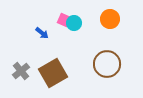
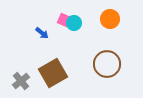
gray cross: moved 10 px down
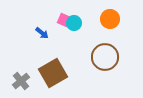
brown circle: moved 2 px left, 7 px up
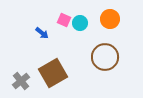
cyan circle: moved 6 px right
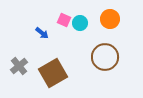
gray cross: moved 2 px left, 15 px up
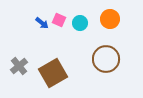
pink square: moved 5 px left
blue arrow: moved 10 px up
brown circle: moved 1 px right, 2 px down
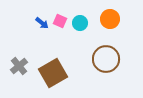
pink square: moved 1 px right, 1 px down
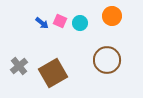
orange circle: moved 2 px right, 3 px up
brown circle: moved 1 px right, 1 px down
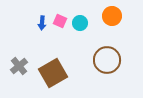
blue arrow: rotated 56 degrees clockwise
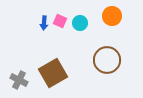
blue arrow: moved 2 px right
gray cross: moved 14 px down; rotated 24 degrees counterclockwise
